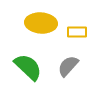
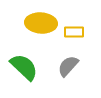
yellow rectangle: moved 3 px left
green semicircle: moved 4 px left
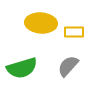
green semicircle: moved 2 px left, 1 px down; rotated 120 degrees clockwise
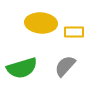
gray semicircle: moved 3 px left
